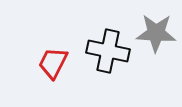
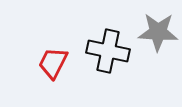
gray star: moved 2 px right, 1 px up
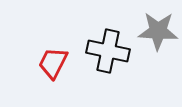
gray star: moved 1 px up
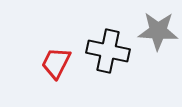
red trapezoid: moved 3 px right
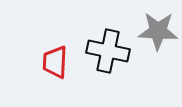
red trapezoid: moved 1 px left, 1 px up; rotated 24 degrees counterclockwise
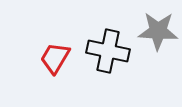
red trapezoid: moved 4 px up; rotated 28 degrees clockwise
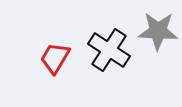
black cross: moved 1 px right, 1 px up; rotated 21 degrees clockwise
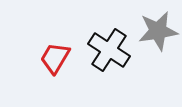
gray star: rotated 12 degrees counterclockwise
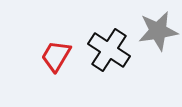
red trapezoid: moved 1 px right, 2 px up
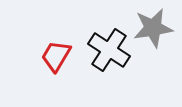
gray star: moved 5 px left, 3 px up
